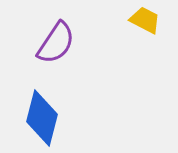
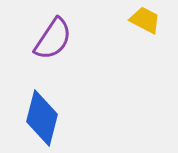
purple semicircle: moved 3 px left, 4 px up
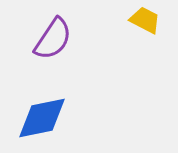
blue diamond: rotated 64 degrees clockwise
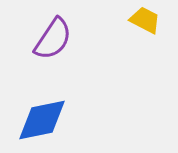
blue diamond: moved 2 px down
